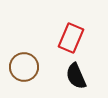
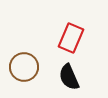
black semicircle: moved 7 px left, 1 px down
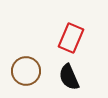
brown circle: moved 2 px right, 4 px down
